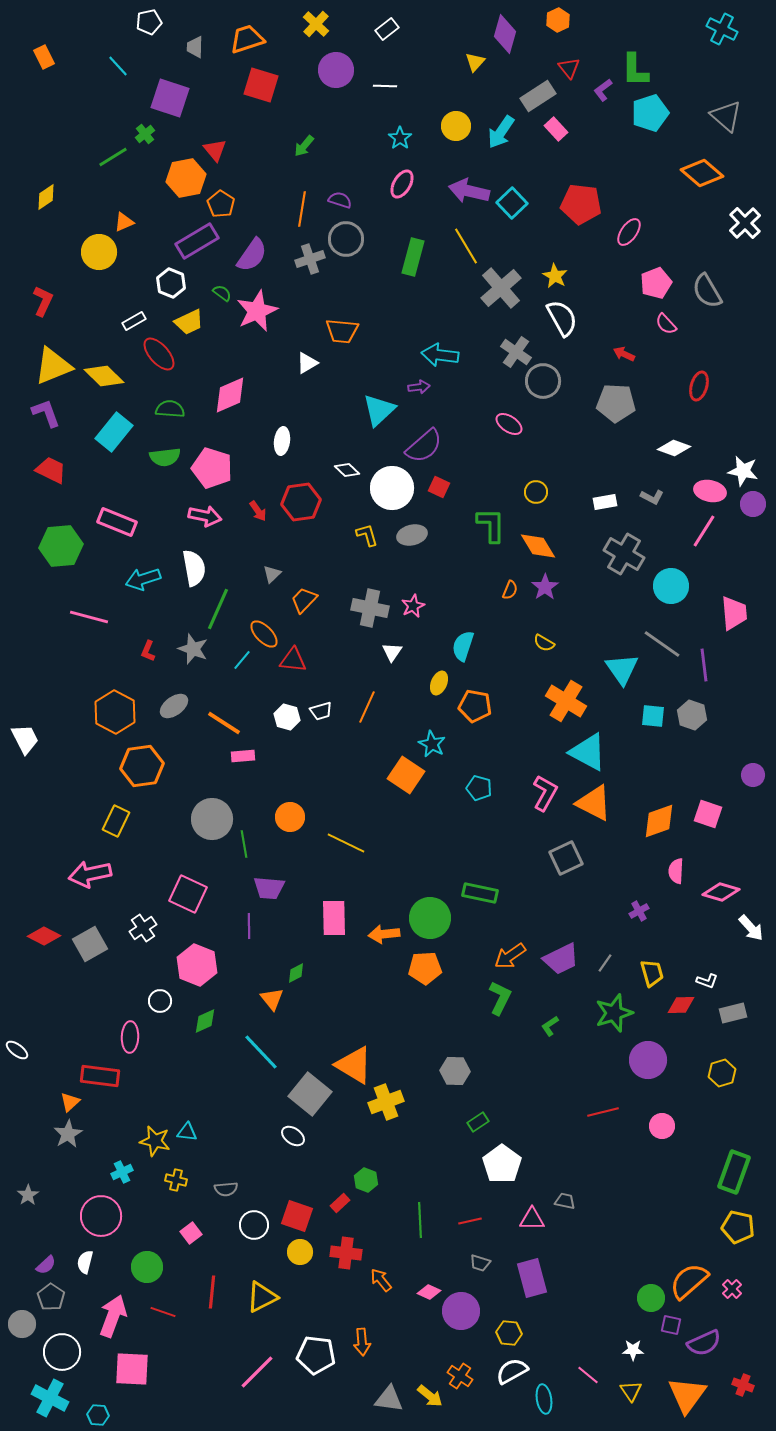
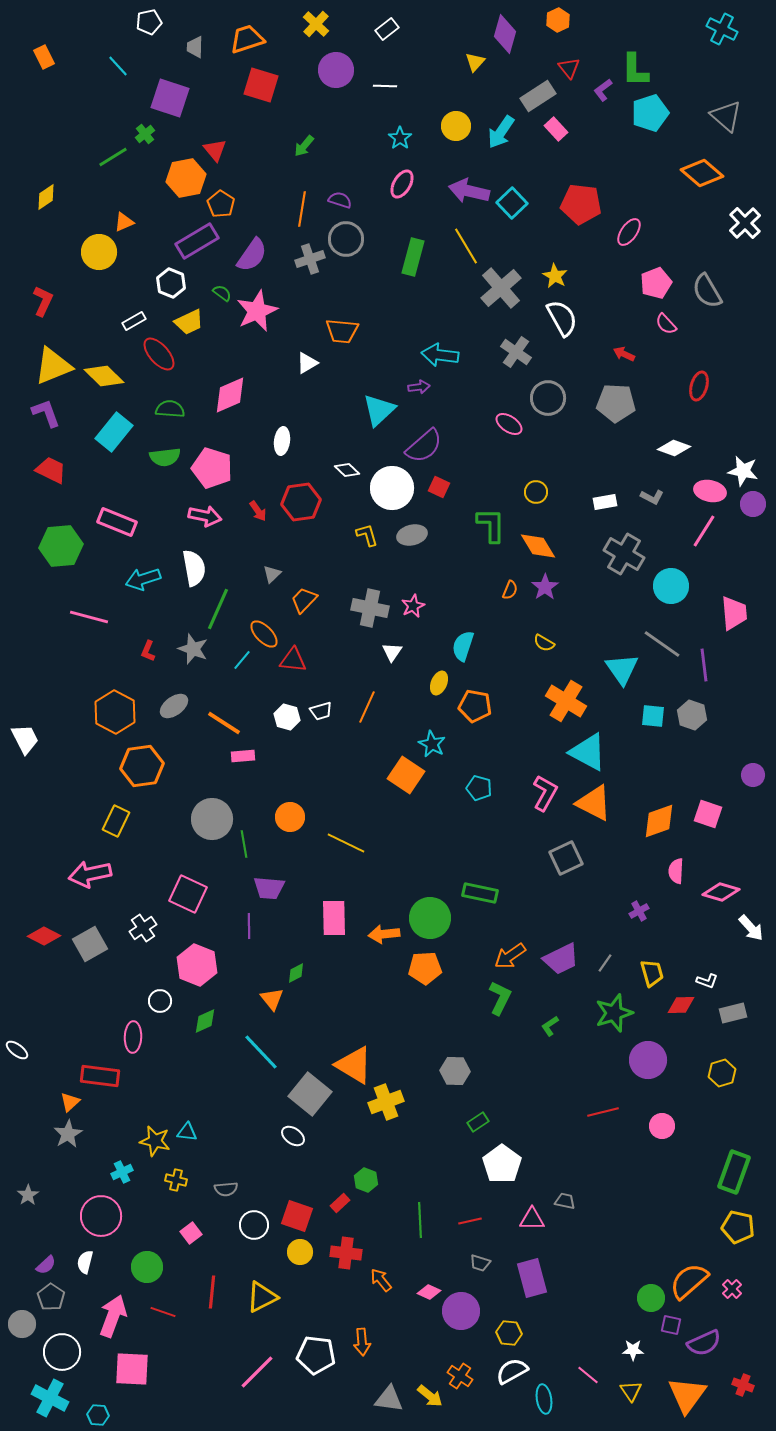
gray circle at (543, 381): moved 5 px right, 17 px down
pink ellipse at (130, 1037): moved 3 px right
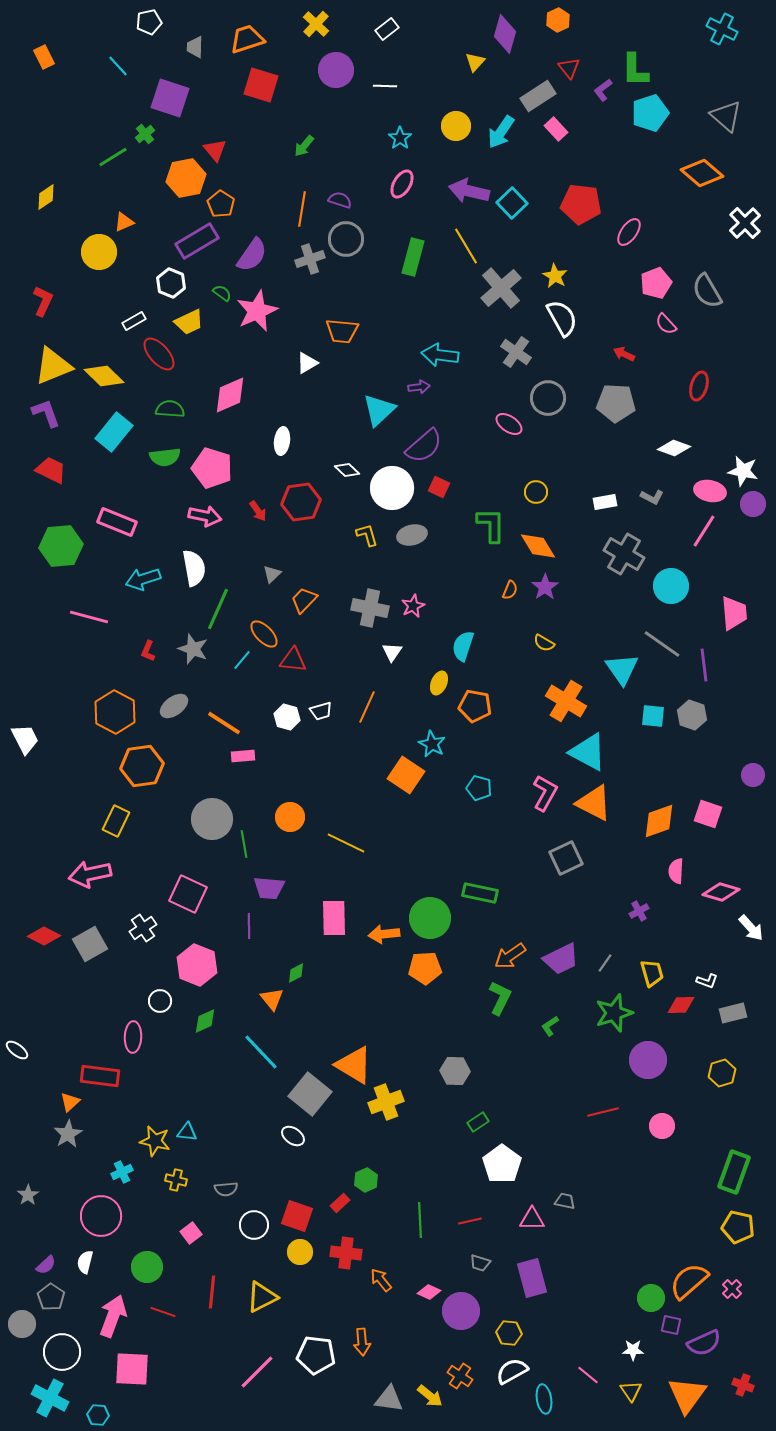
green hexagon at (366, 1180): rotated 15 degrees clockwise
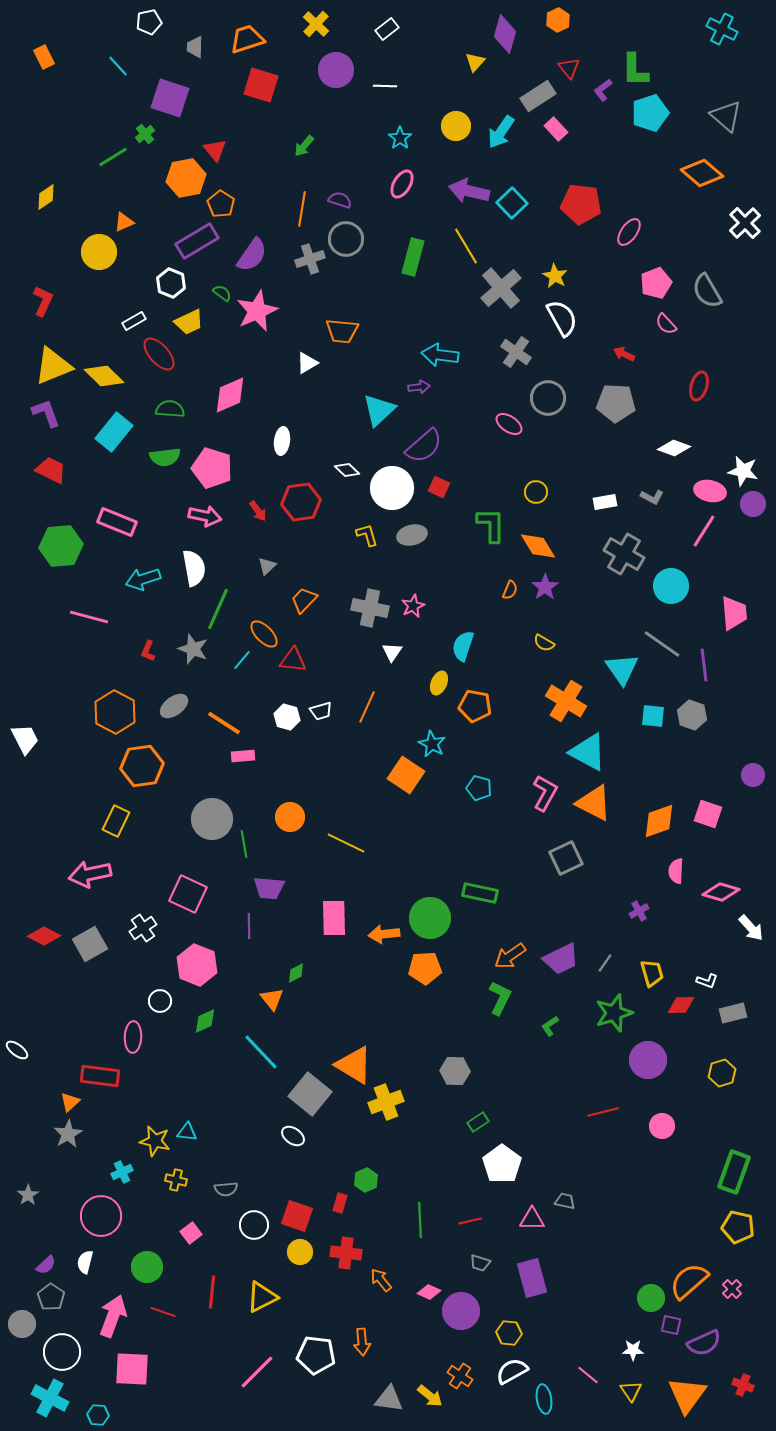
gray triangle at (272, 574): moved 5 px left, 8 px up
red rectangle at (340, 1203): rotated 30 degrees counterclockwise
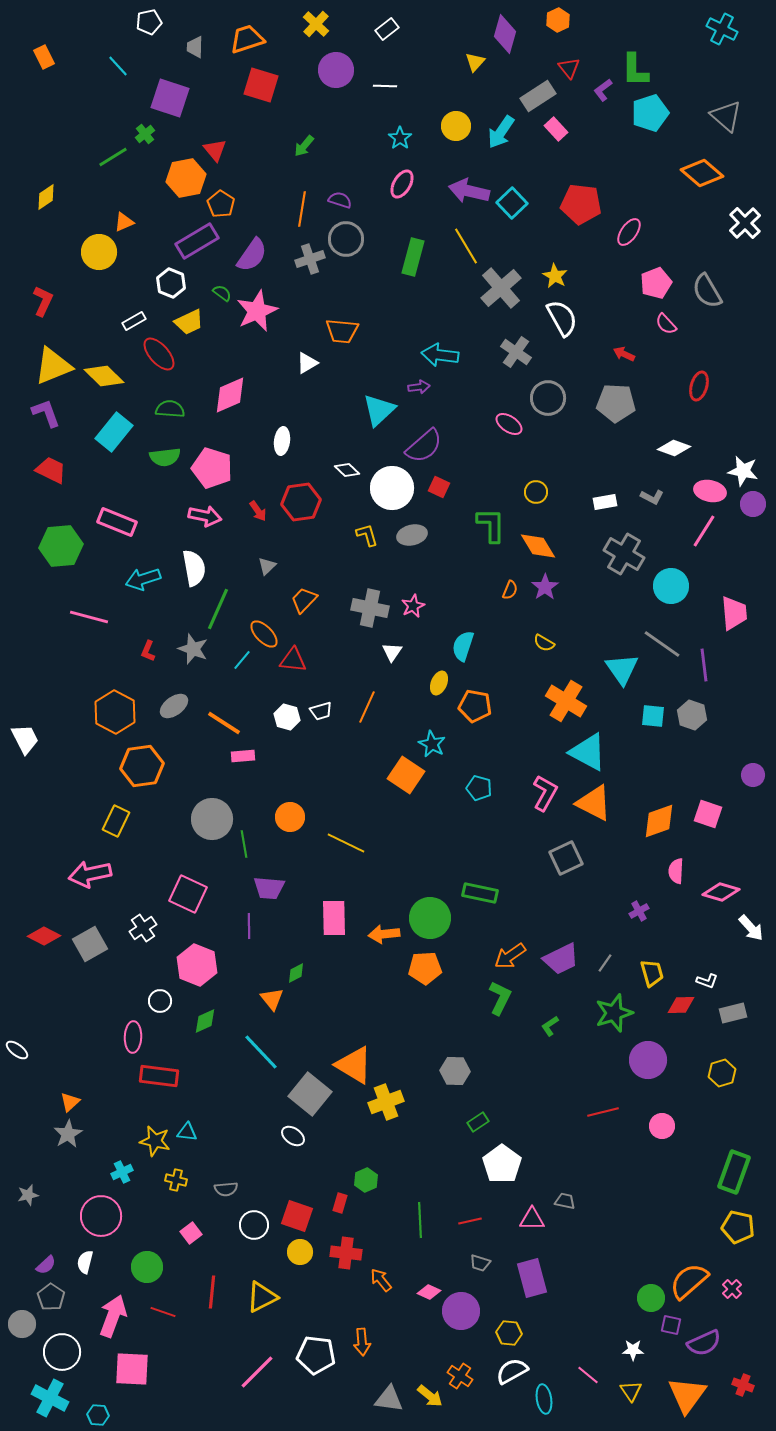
red rectangle at (100, 1076): moved 59 px right
gray star at (28, 1195): rotated 20 degrees clockwise
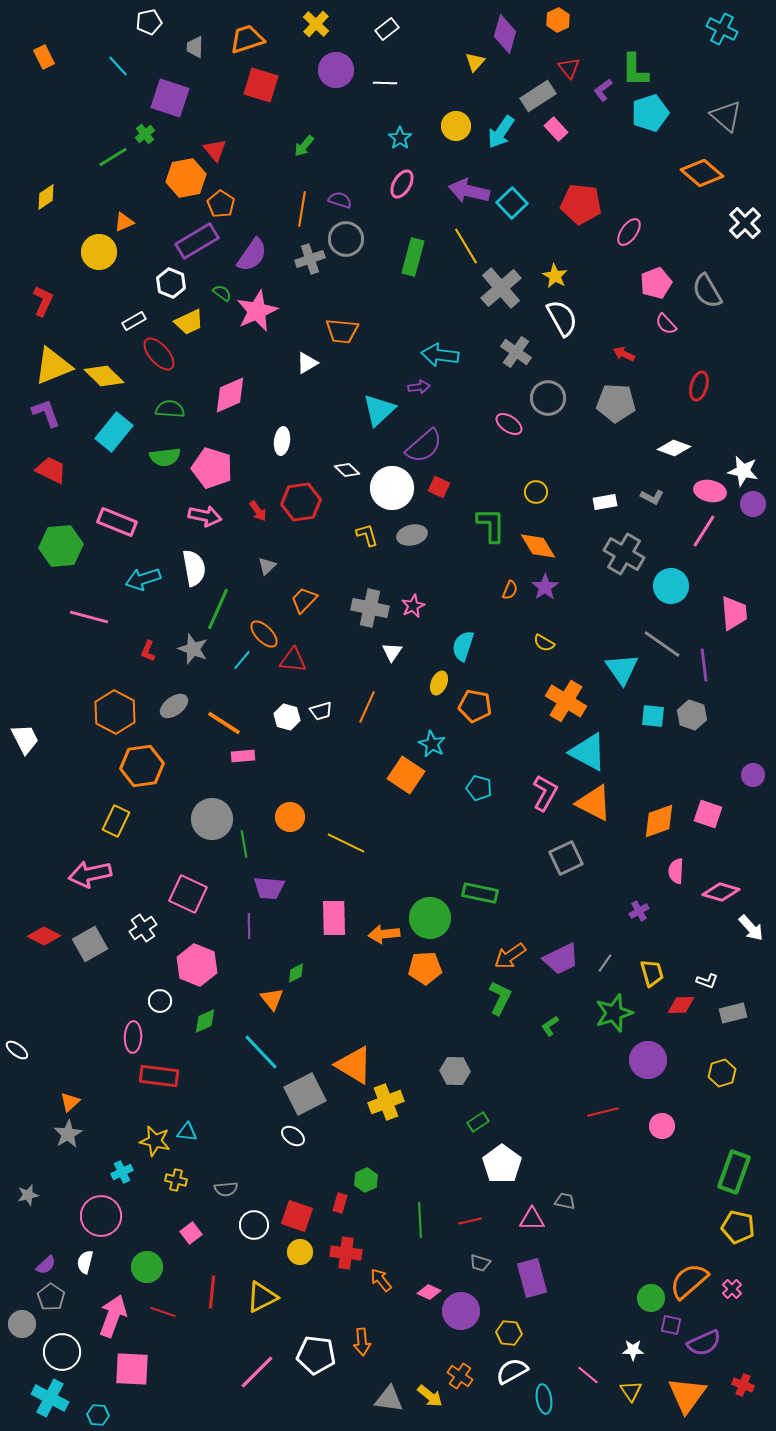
white line at (385, 86): moved 3 px up
gray square at (310, 1094): moved 5 px left; rotated 24 degrees clockwise
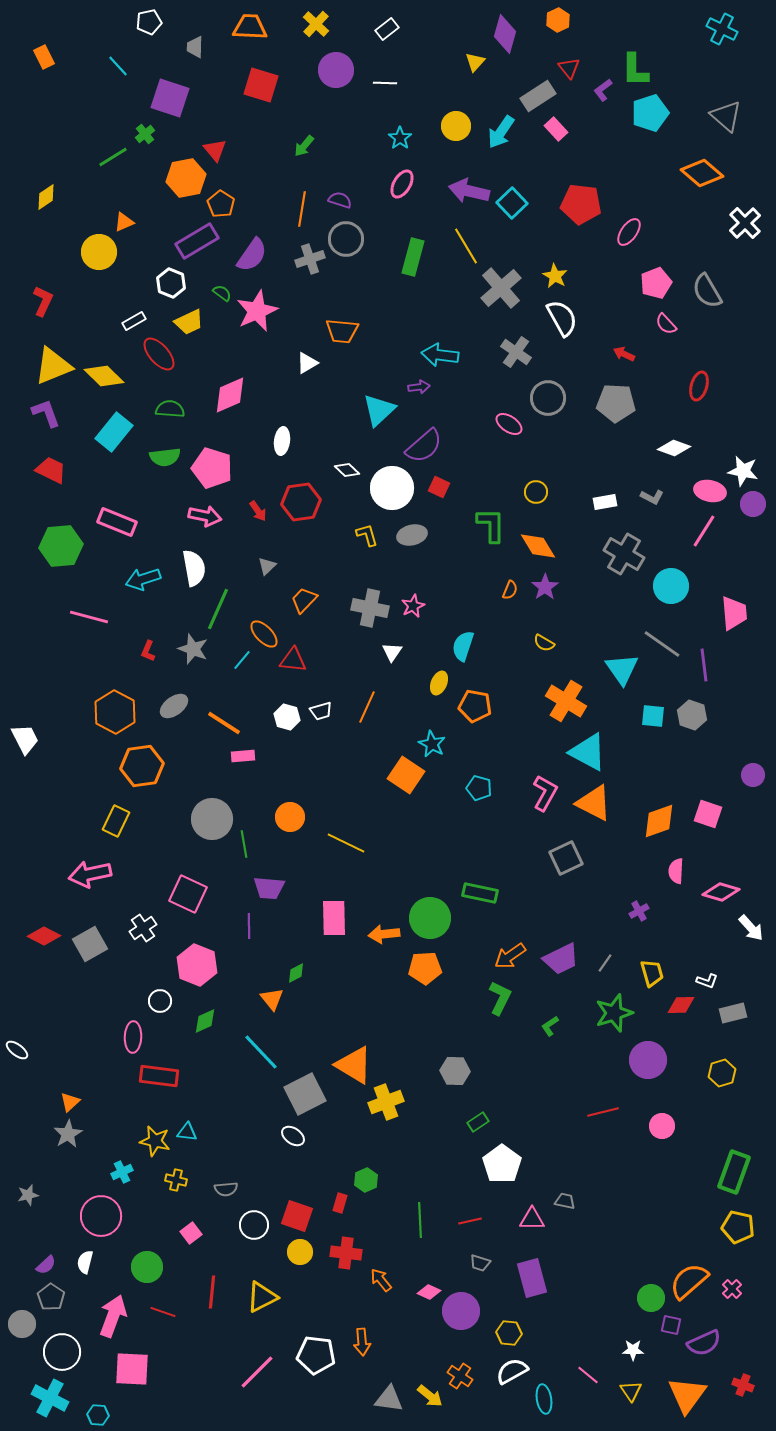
orange trapezoid at (247, 39): moved 3 px right, 12 px up; rotated 21 degrees clockwise
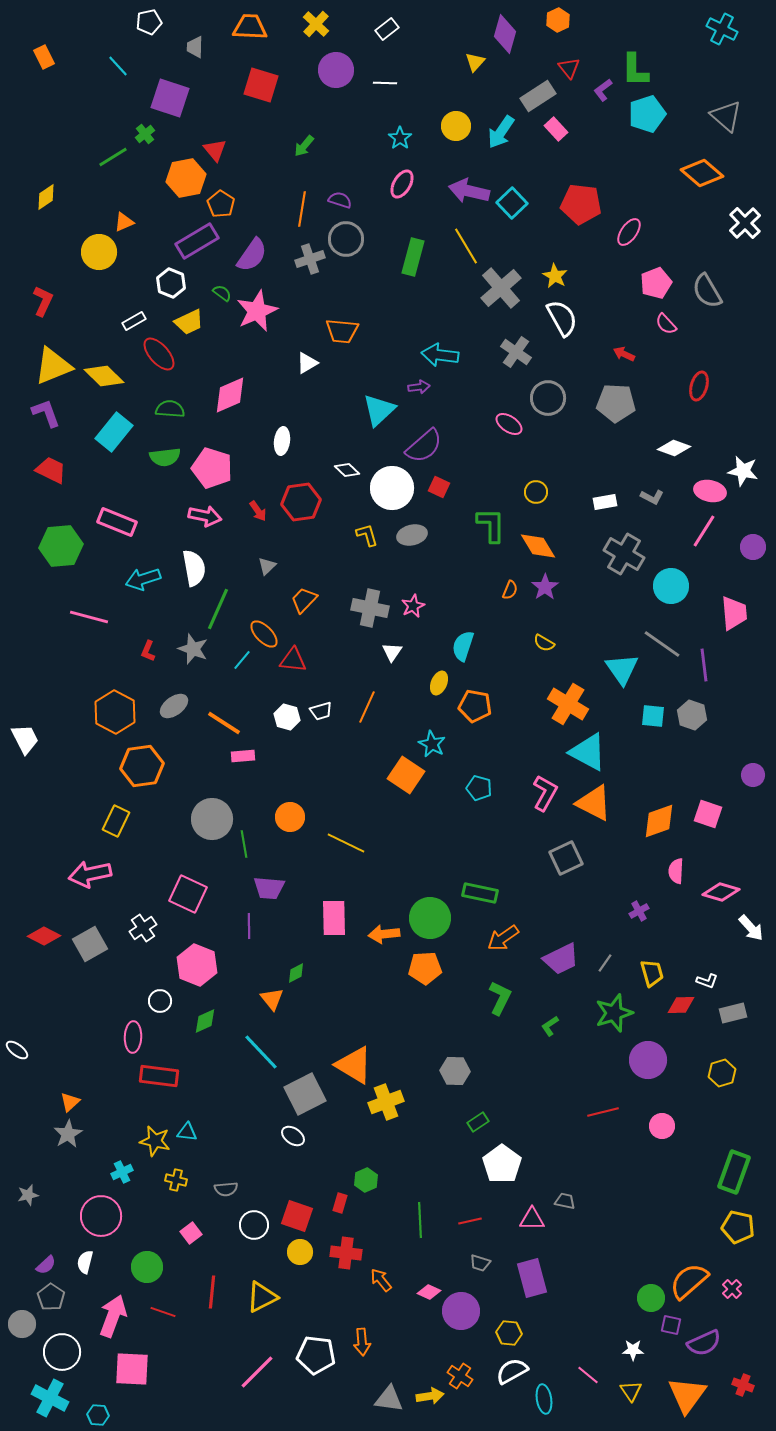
cyan pentagon at (650, 113): moved 3 px left, 1 px down
purple circle at (753, 504): moved 43 px down
orange cross at (566, 701): moved 2 px right, 3 px down
orange arrow at (510, 956): moved 7 px left, 18 px up
yellow arrow at (430, 1396): rotated 48 degrees counterclockwise
